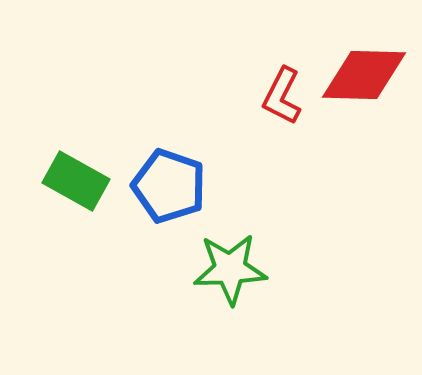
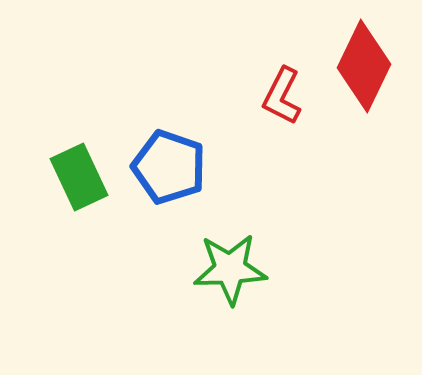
red diamond: moved 9 px up; rotated 66 degrees counterclockwise
green rectangle: moved 3 px right, 4 px up; rotated 36 degrees clockwise
blue pentagon: moved 19 px up
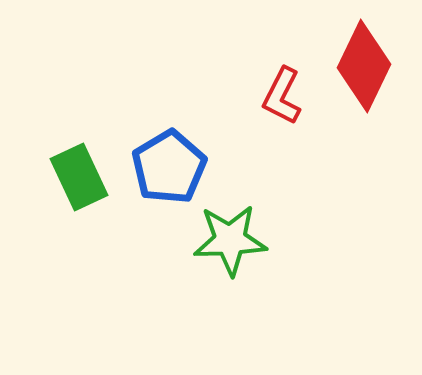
blue pentagon: rotated 22 degrees clockwise
green star: moved 29 px up
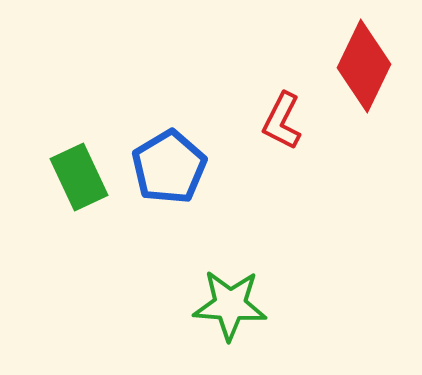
red L-shape: moved 25 px down
green star: moved 65 px down; rotated 6 degrees clockwise
